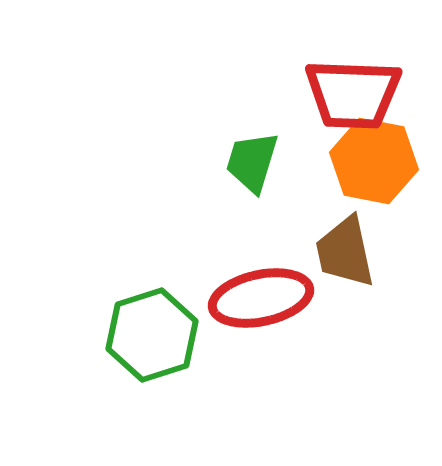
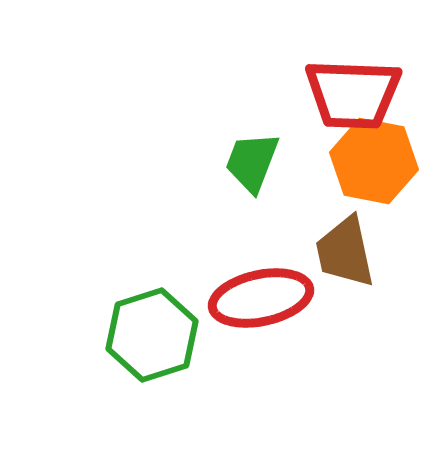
green trapezoid: rotated 4 degrees clockwise
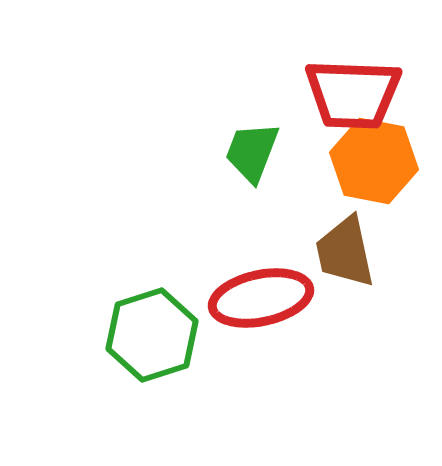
green trapezoid: moved 10 px up
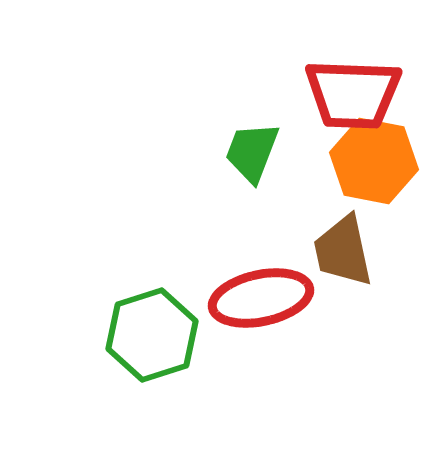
brown trapezoid: moved 2 px left, 1 px up
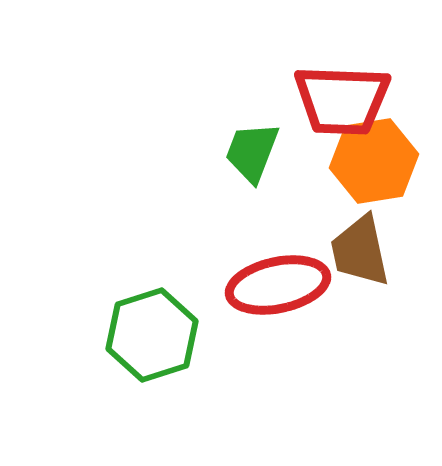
red trapezoid: moved 11 px left, 6 px down
orange hexagon: rotated 20 degrees counterclockwise
brown trapezoid: moved 17 px right
red ellipse: moved 17 px right, 13 px up
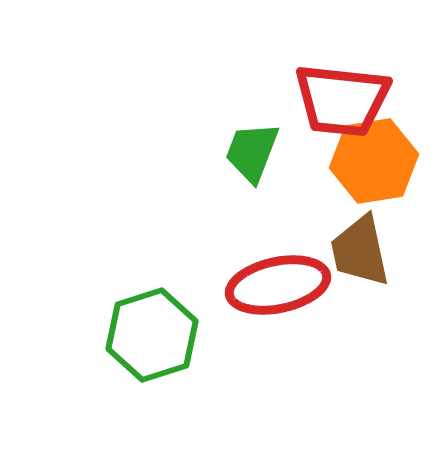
red trapezoid: rotated 4 degrees clockwise
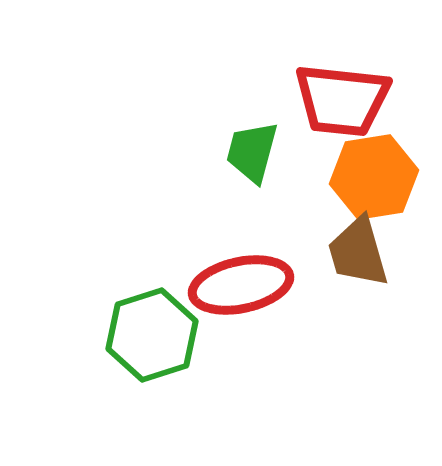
green trapezoid: rotated 6 degrees counterclockwise
orange hexagon: moved 16 px down
brown trapezoid: moved 2 px left, 1 px down; rotated 4 degrees counterclockwise
red ellipse: moved 37 px left
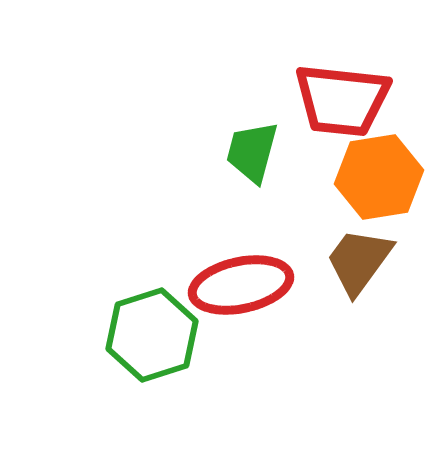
orange hexagon: moved 5 px right
brown trapezoid: moved 1 px right, 9 px down; rotated 52 degrees clockwise
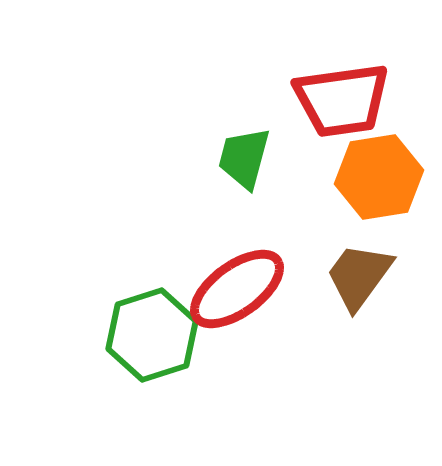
red trapezoid: rotated 14 degrees counterclockwise
green trapezoid: moved 8 px left, 6 px down
brown trapezoid: moved 15 px down
red ellipse: moved 4 px left, 4 px down; rotated 24 degrees counterclockwise
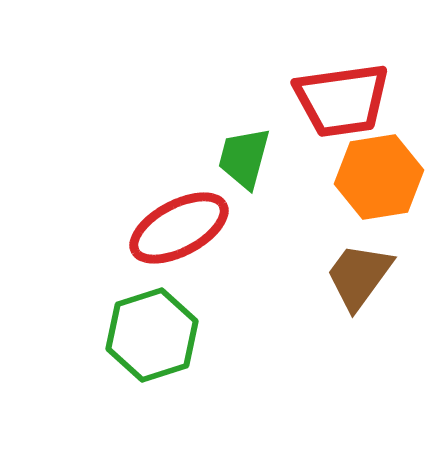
red ellipse: moved 58 px left, 61 px up; rotated 8 degrees clockwise
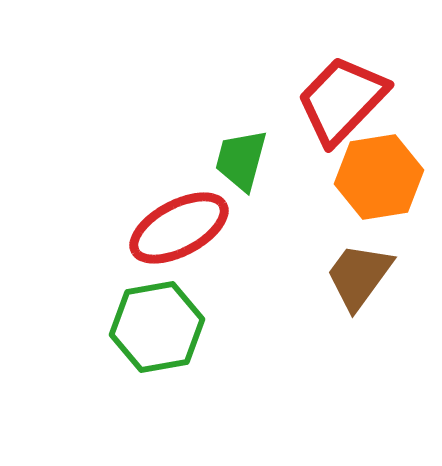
red trapezoid: rotated 142 degrees clockwise
green trapezoid: moved 3 px left, 2 px down
green hexagon: moved 5 px right, 8 px up; rotated 8 degrees clockwise
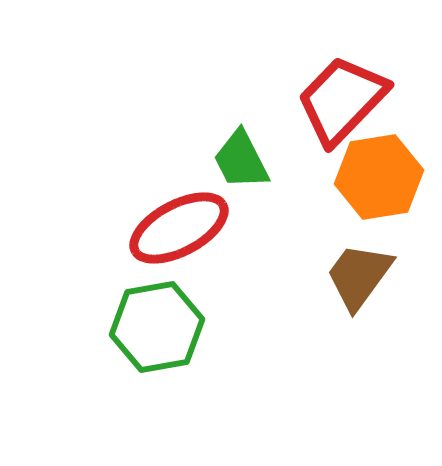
green trapezoid: rotated 42 degrees counterclockwise
